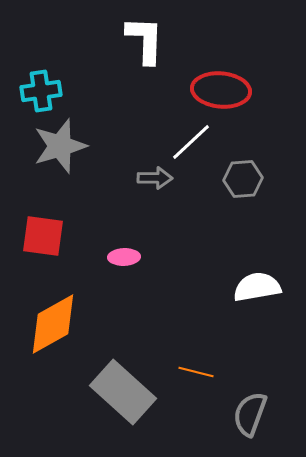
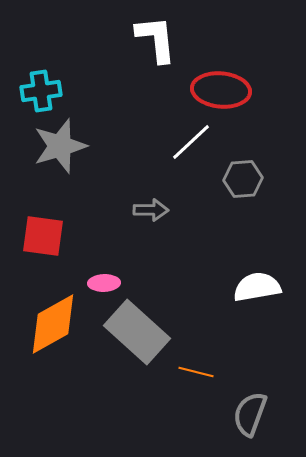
white L-shape: moved 11 px right, 1 px up; rotated 8 degrees counterclockwise
gray arrow: moved 4 px left, 32 px down
pink ellipse: moved 20 px left, 26 px down
gray rectangle: moved 14 px right, 60 px up
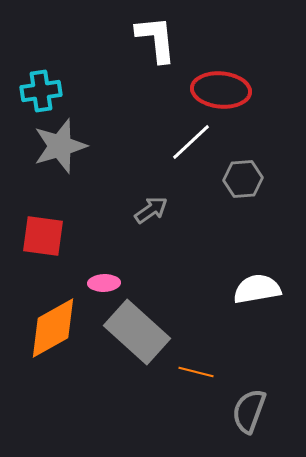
gray arrow: rotated 36 degrees counterclockwise
white semicircle: moved 2 px down
orange diamond: moved 4 px down
gray semicircle: moved 1 px left, 3 px up
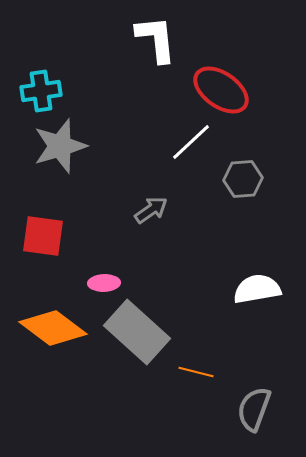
red ellipse: rotated 30 degrees clockwise
orange diamond: rotated 66 degrees clockwise
gray semicircle: moved 5 px right, 2 px up
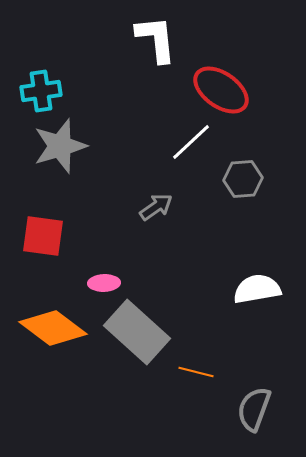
gray arrow: moved 5 px right, 3 px up
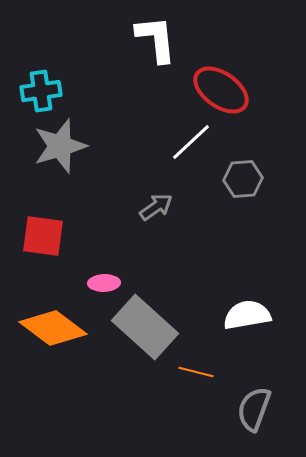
white semicircle: moved 10 px left, 26 px down
gray rectangle: moved 8 px right, 5 px up
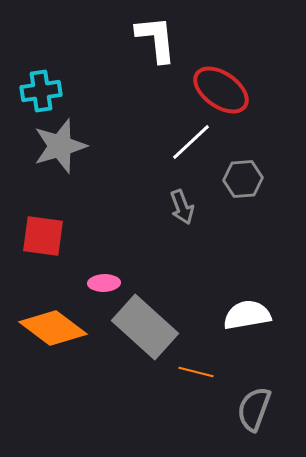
gray arrow: moved 26 px right; rotated 104 degrees clockwise
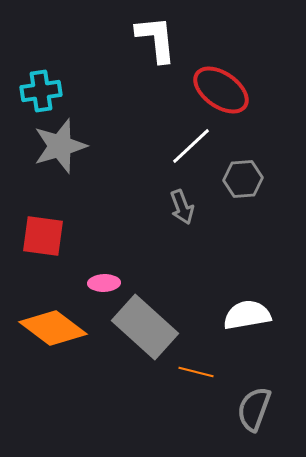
white line: moved 4 px down
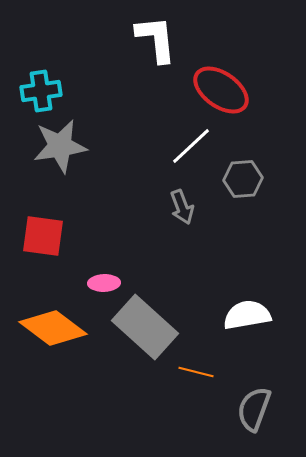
gray star: rotated 8 degrees clockwise
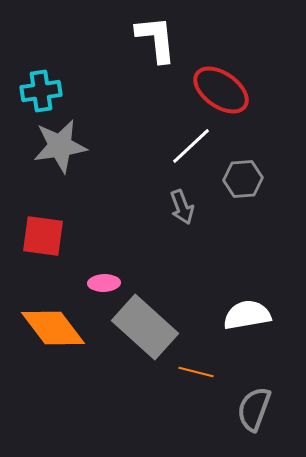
orange diamond: rotated 16 degrees clockwise
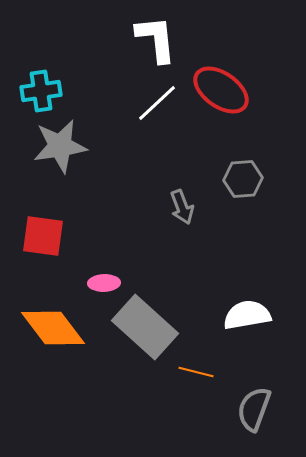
white line: moved 34 px left, 43 px up
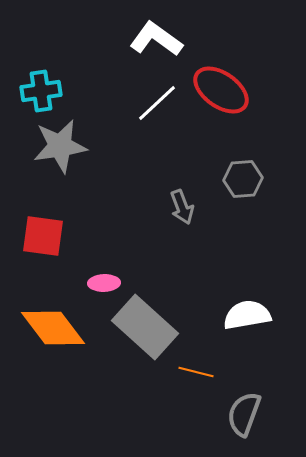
white L-shape: rotated 48 degrees counterclockwise
gray semicircle: moved 10 px left, 5 px down
